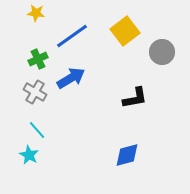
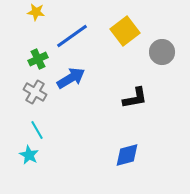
yellow star: moved 1 px up
cyan line: rotated 12 degrees clockwise
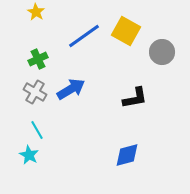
yellow star: rotated 24 degrees clockwise
yellow square: moved 1 px right; rotated 24 degrees counterclockwise
blue line: moved 12 px right
blue arrow: moved 11 px down
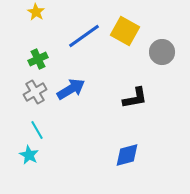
yellow square: moved 1 px left
gray cross: rotated 30 degrees clockwise
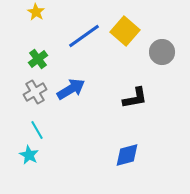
yellow square: rotated 12 degrees clockwise
green cross: rotated 12 degrees counterclockwise
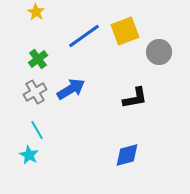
yellow square: rotated 28 degrees clockwise
gray circle: moved 3 px left
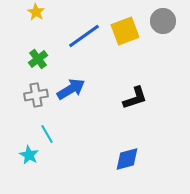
gray circle: moved 4 px right, 31 px up
gray cross: moved 1 px right, 3 px down; rotated 20 degrees clockwise
black L-shape: rotated 8 degrees counterclockwise
cyan line: moved 10 px right, 4 px down
blue diamond: moved 4 px down
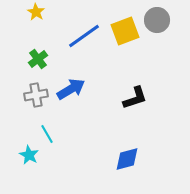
gray circle: moved 6 px left, 1 px up
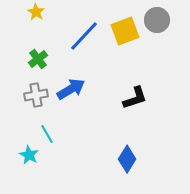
blue line: rotated 12 degrees counterclockwise
blue diamond: rotated 44 degrees counterclockwise
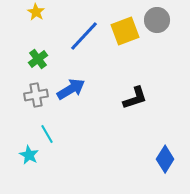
blue diamond: moved 38 px right
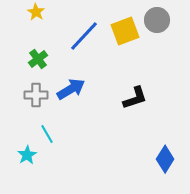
gray cross: rotated 10 degrees clockwise
cyan star: moved 2 px left; rotated 12 degrees clockwise
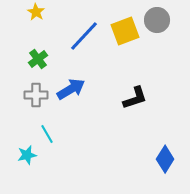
cyan star: rotated 18 degrees clockwise
